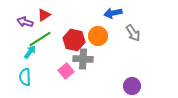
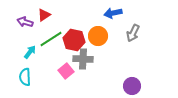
gray arrow: rotated 60 degrees clockwise
green line: moved 11 px right
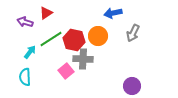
red triangle: moved 2 px right, 2 px up
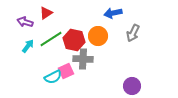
cyan arrow: moved 2 px left, 6 px up
pink square: rotated 14 degrees clockwise
cyan semicircle: moved 28 px right; rotated 114 degrees counterclockwise
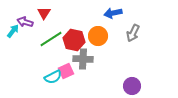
red triangle: moved 2 px left; rotated 24 degrees counterclockwise
cyan arrow: moved 15 px left, 15 px up
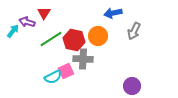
purple arrow: moved 2 px right
gray arrow: moved 1 px right, 2 px up
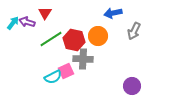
red triangle: moved 1 px right
cyan arrow: moved 8 px up
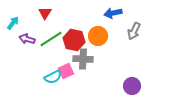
purple arrow: moved 17 px down
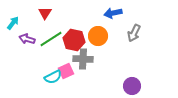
gray arrow: moved 2 px down
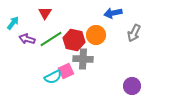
orange circle: moved 2 px left, 1 px up
